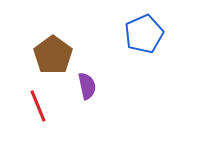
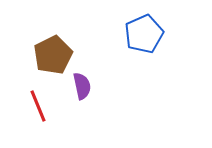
brown pentagon: rotated 9 degrees clockwise
purple semicircle: moved 5 px left
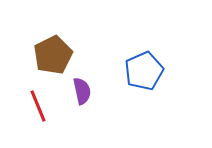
blue pentagon: moved 37 px down
purple semicircle: moved 5 px down
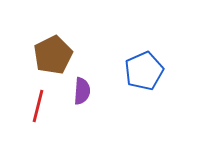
purple semicircle: rotated 16 degrees clockwise
red line: rotated 36 degrees clockwise
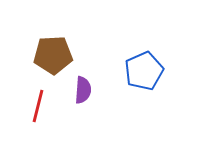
brown pentagon: rotated 24 degrees clockwise
purple semicircle: moved 1 px right, 1 px up
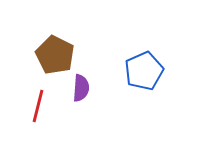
brown pentagon: moved 2 px right; rotated 30 degrees clockwise
purple semicircle: moved 2 px left, 2 px up
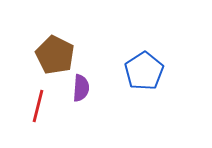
blue pentagon: rotated 9 degrees counterclockwise
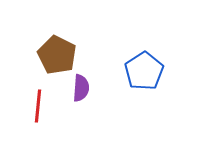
brown pentagon: moved 2 px right
red line: rotated 8 degrees counterclockwise
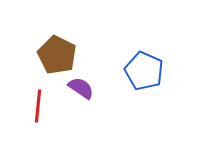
blue pentagon: rotated 15 degrees counterclockwise
purple semicircle: rotated 60 degrees counterclockwise
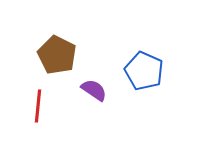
purple semicircle: moved 13 px right, 2 px down
